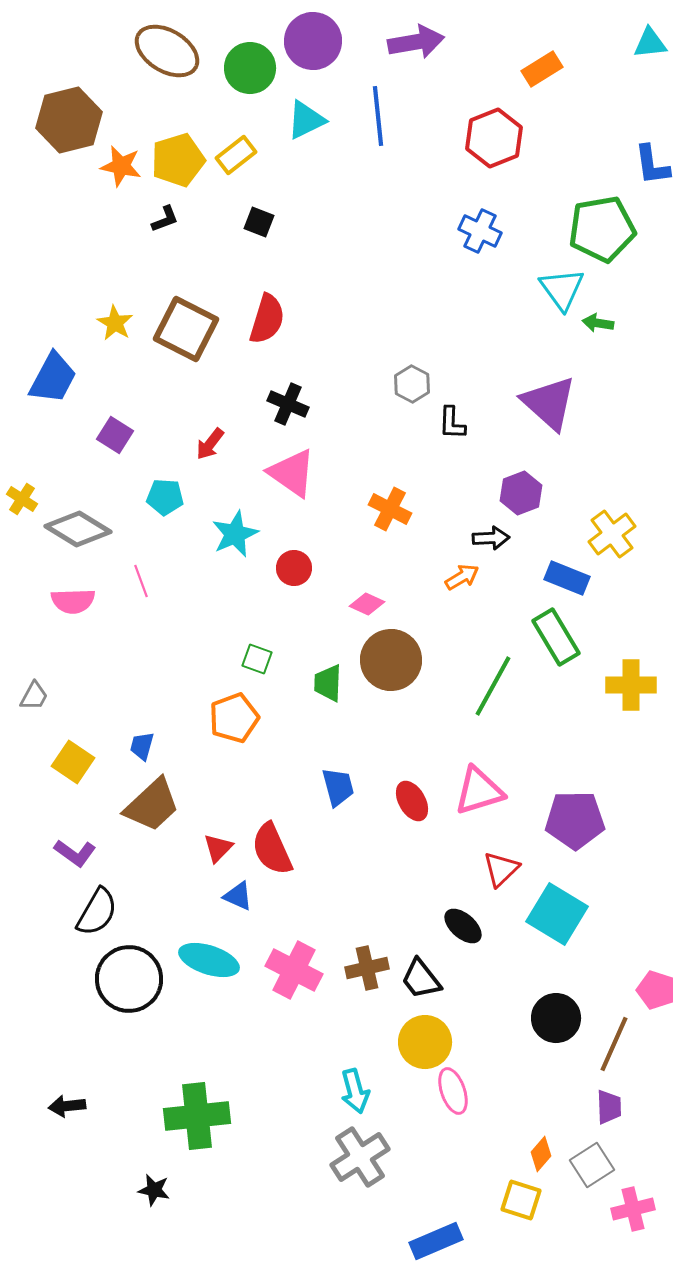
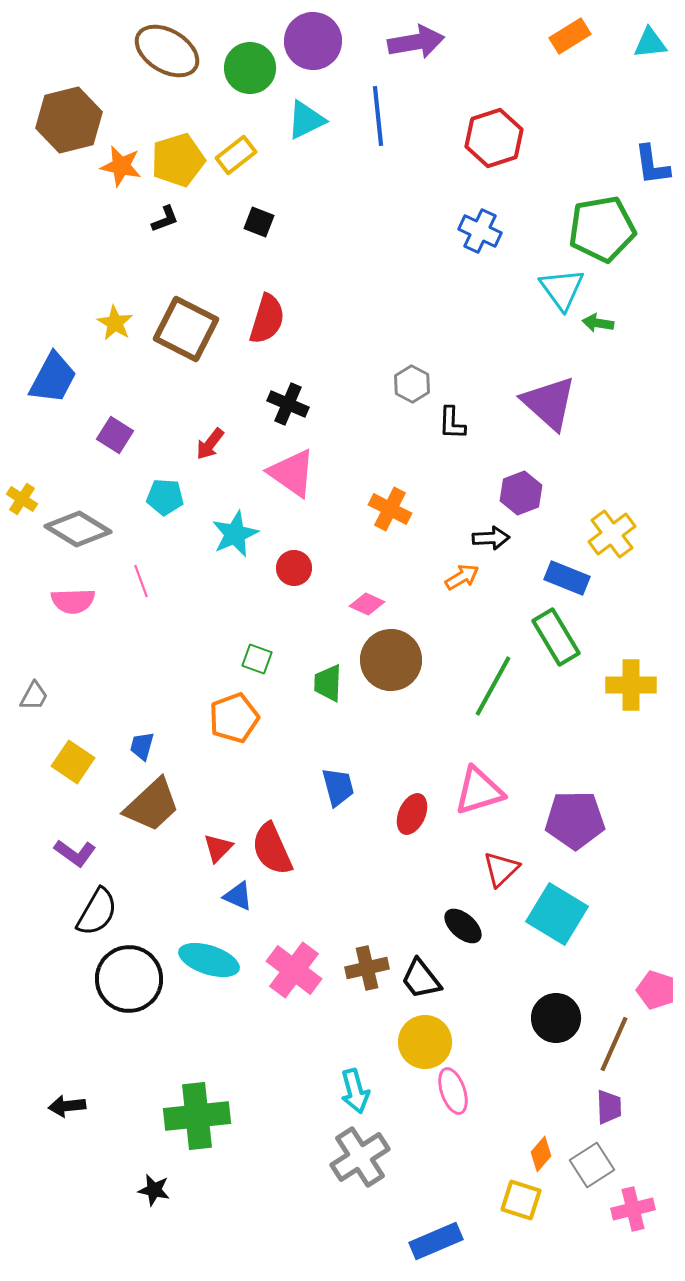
orange rectangle at (542, 69): moved 28 px right, 33 px up
red hexagon at (494, 138): rotated 4 degrees clockwise
red ellipse at (412, 801): moved 13 px down; rotated 54 degrees clockwise
pink cross at (294, 970): rotated 10 degrees clockwise
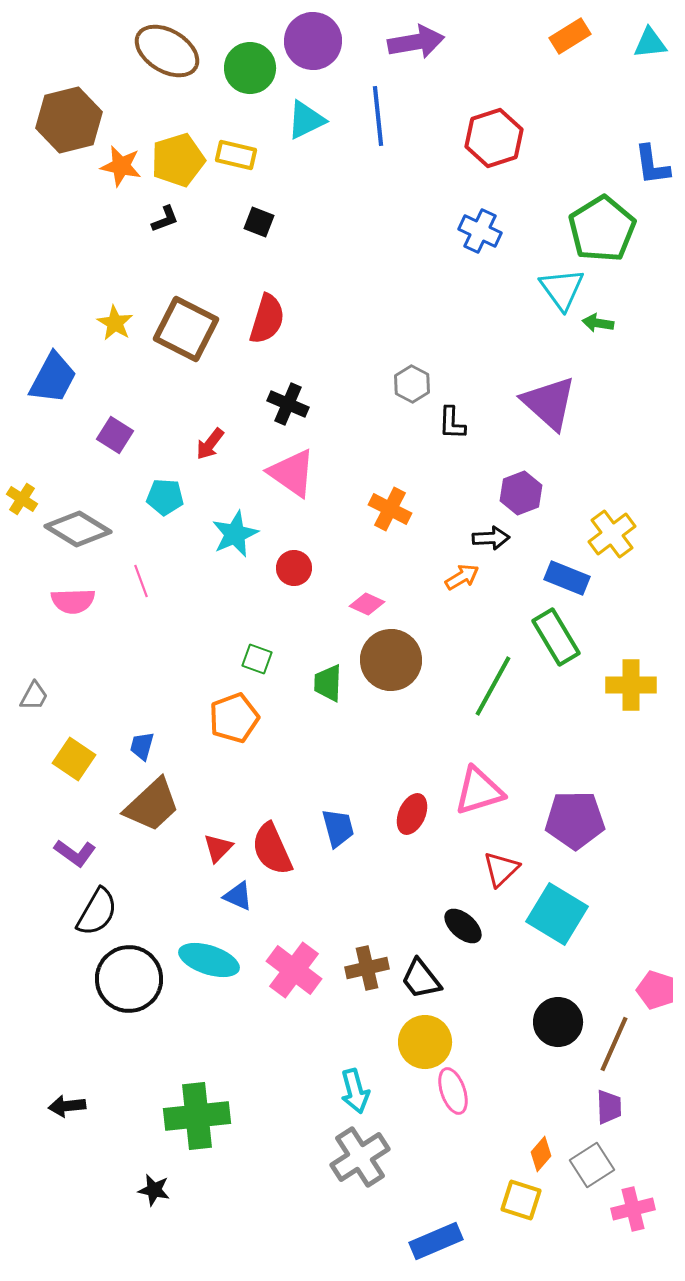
yellow rectangle at (236, 155): rotated 51 degrees clockwise
green pentagon at (602, 229): rotated 22 degrees counterclockwise
yellow square at (73, 762): moved 1 px right, 3 px up
blue trapezoid at (338, 787): moved 41 px down
black circle at (556, 1018): moved 2 px right, 4 px down
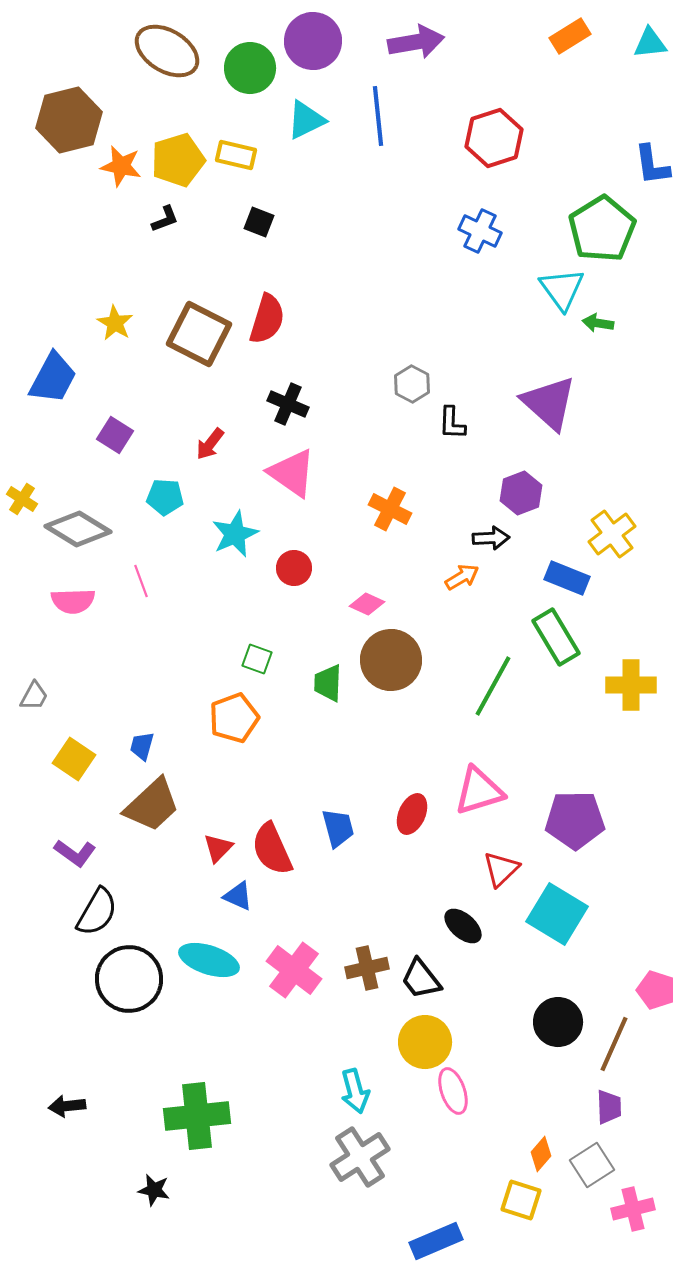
brown square at (186, 329): moved 13 px right, 5 px down
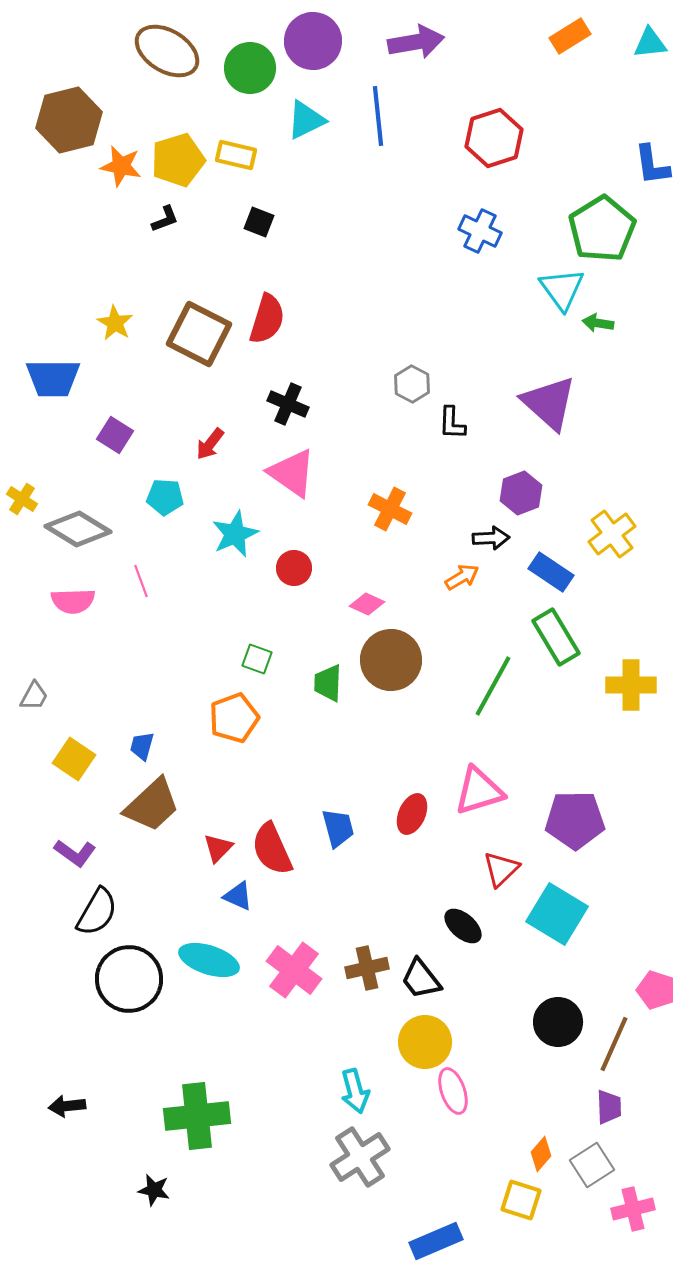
blue trapezoid at (53, 378): rotated 62 degrees clockwise
blue rectangle at (567, 578): moved 16 px left, 6 px up; rotated 12 degrees clockwise
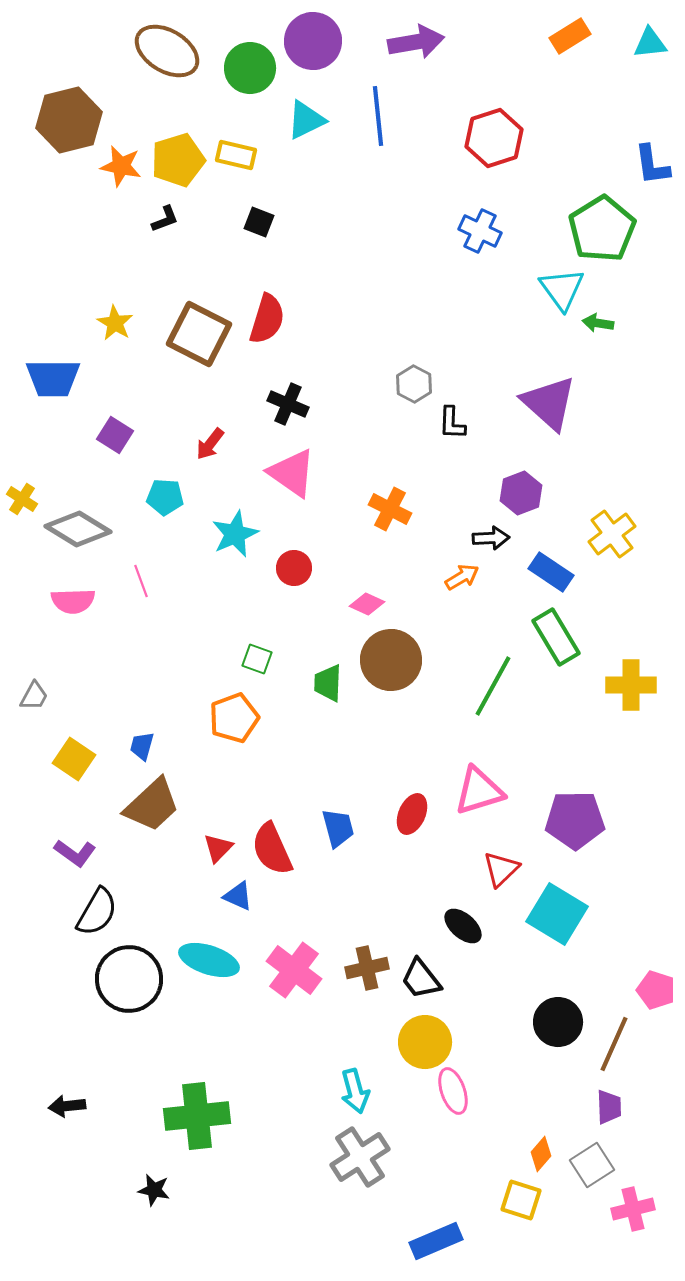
gray hexagon at (412, 384): moved 2 px right
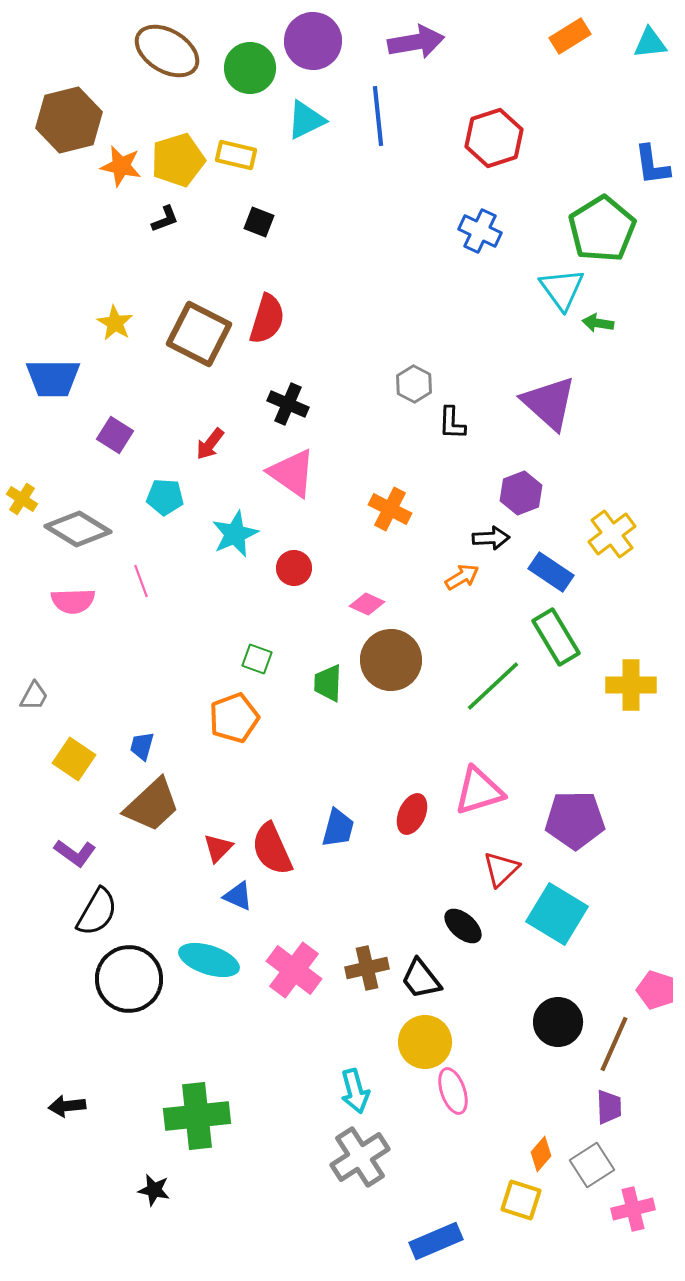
green line at (493, 686): rotated 18 degrees clockwise
blue trapezoid at (338, 828): rotated 30 degrees clockwise
